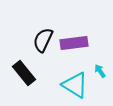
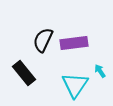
cyan triangle: rotated 32 degrees clockwise
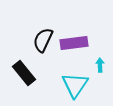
cyan arrow: moved 6 px up; rotated 32 degrees clockwise
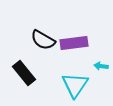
black semicircle: rotated 85 degrees counterclockwise
cyan arrow: moved 1 px right, 1 px down; rotated 80 degrees counterclockwise
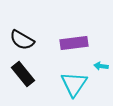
black semicircle: moved 21 px left
black rectangle: moved 1 px left, 1 px down
cyan triangle: moved 1 px left, 1 px up
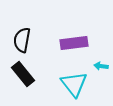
black semicircle: rotated 70 degrees clockwise
cyan triangle: rotated 12 degrees counterclockwise
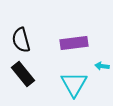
black semicircle: moved 1 px left; rotated 25 degrees counterclockwise
cyan arrow: moved 1 px right
cyan triangle: rotated 8 degrees clockwise
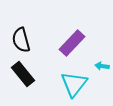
purple rectangle: moved 2 px left; rotated 40 degrees counterclockwise
cyan triangle: rotated 8 degrees clockwise
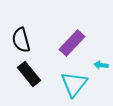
cyan arrow: moved 1 px left, 1 px up
black rectangle: moved 6 px right
